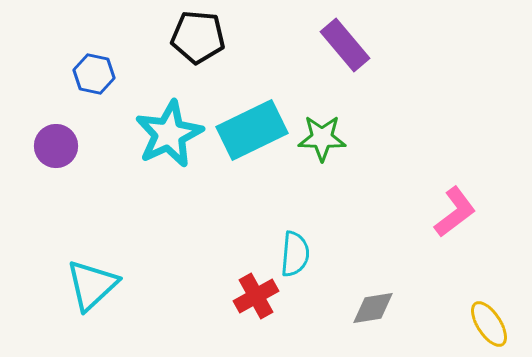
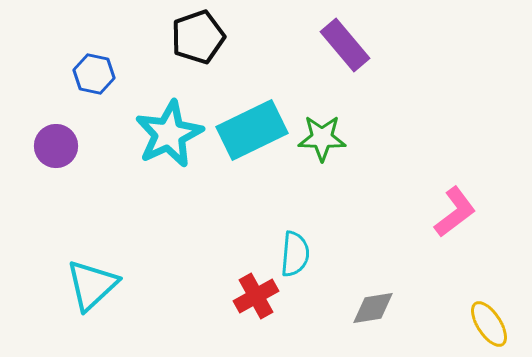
black pentagon: rotated 24 degrees counterclockwise
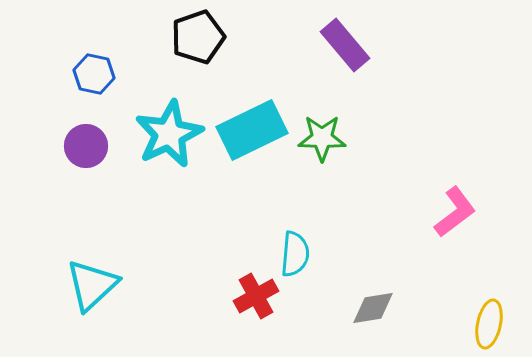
purple circle: moved 30 px right
yellow ellipse: rotated 45 degrees clockwise
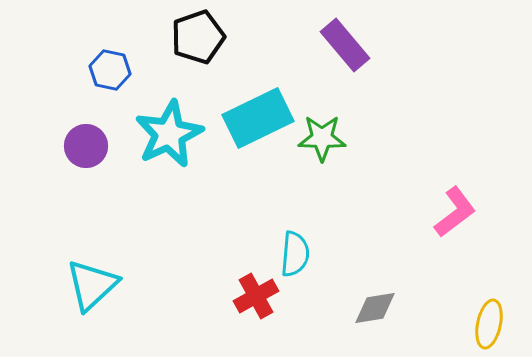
blue hexagon: moved 16 px right, 4 px up
cyan rectangle: moved 6 px right, 12 px up
gray diamond: moved 2 px right
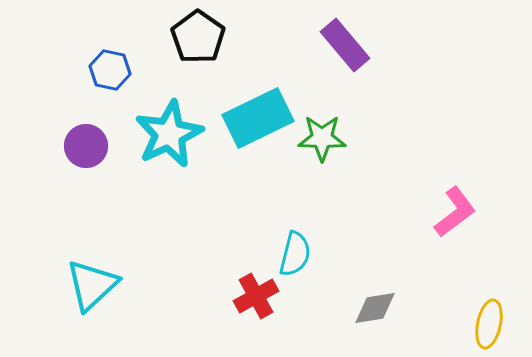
black pentagon: rotated 18 degrees counterclockwise
cyan semicircle: rotated 9 degrees clockwise
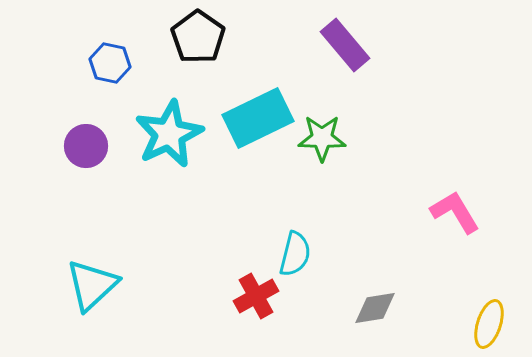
blue hexagon: moved 7 px up
pink L-shape: rotated 84 degrees counterclockwise
yellow ellipse: rotated 6 degrees clockwise
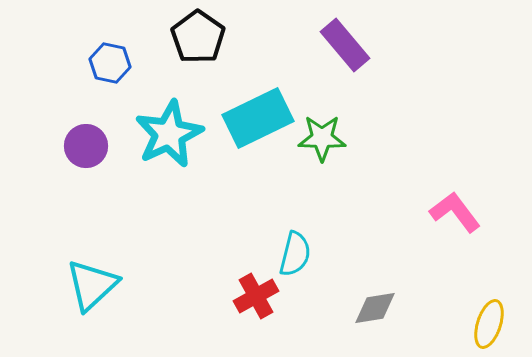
pink L-shape: rotated 6 degrees counterclockwise
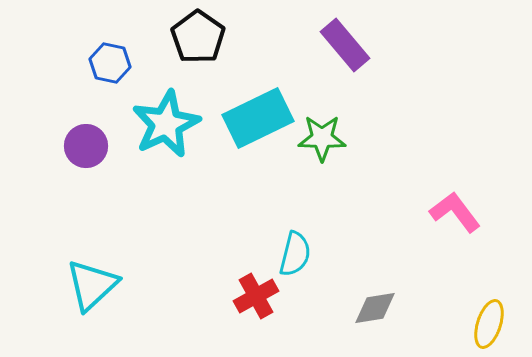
cyan star: moved 3 px left, 10 px up
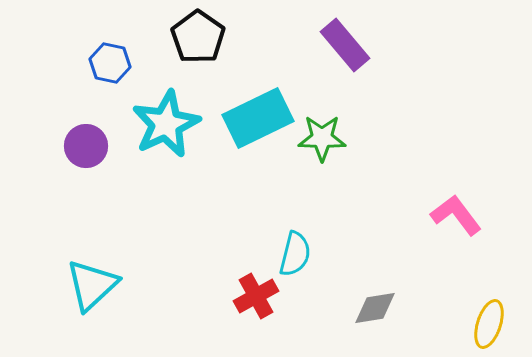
pink L-shape: moved 1 px right, 3 px down
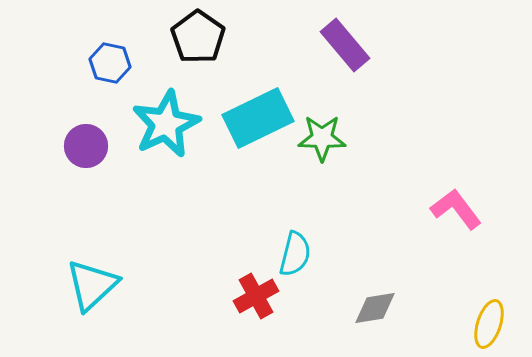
pink L-shape: moved 6 px up
